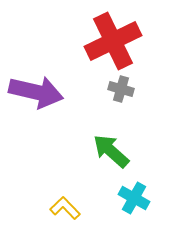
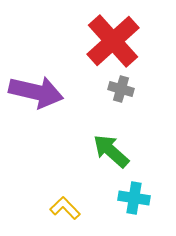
red cross: rotated 16 degrees counterclockwise
cyan cross: rotated 20 degrees counterclockwise
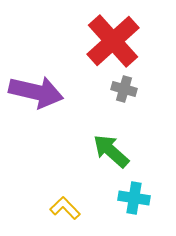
gray cross: moved 3 px right
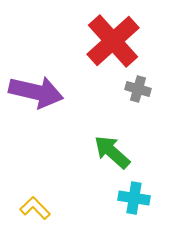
gray cross: moved 14 px right
green arrow: moved 1 px right, 1 px down
yellow L-shape: moved 30 px left
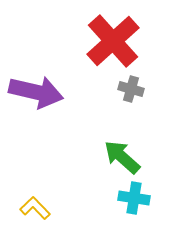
gray cross: moved 7 px left
green arrow: moved 10 px right, 5 px down
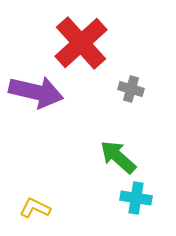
red cross: moved 32 px left, 2 px down
green arrow: moved 4 px left
cyan cross: moved 2 px right
yellow L-shape: rotated 20 degrees counterclockwise
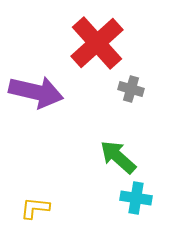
red cross: moved 16 px right
yellow L-shape: rotated 20 degrees counterclockwise
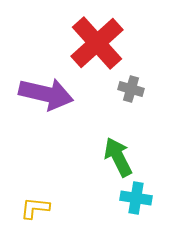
purple arrow: moved 10 px right, 2 px down
green arrow: rotated 21 degrees clockwise
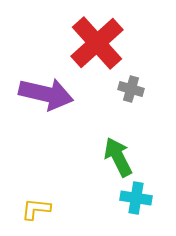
yellow L-shape: moved 1 px right, 1 px down
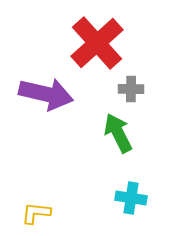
gray cross: rotated 15 degrees counterclockwise
green arrow: moved 24 px up
cyan cross: moved 5 px left
yellow L-shape: moved 4 px down
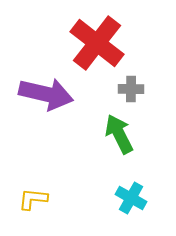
red cross: rotated 10 degrees counterclockwise
green arrow: moved 1 px right, 1 px down
cyan cross: rotated 20 degrees clockwise
yellow L-shape: moved 3 px left, 14 px up
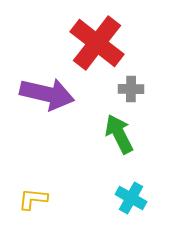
purple arrow: moved 1 px right
